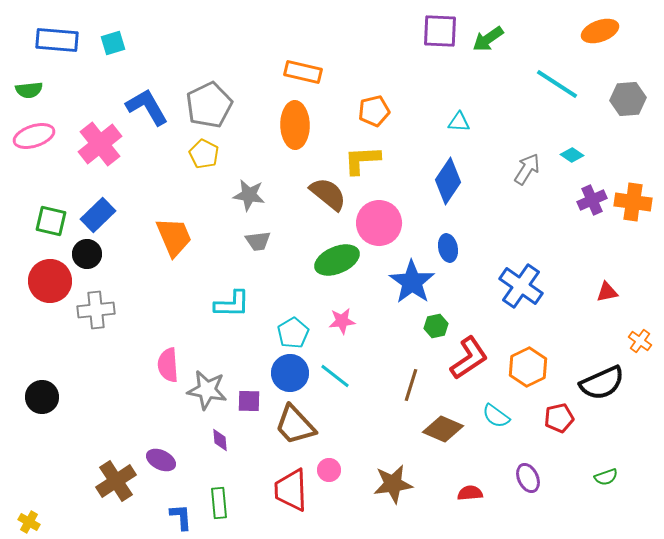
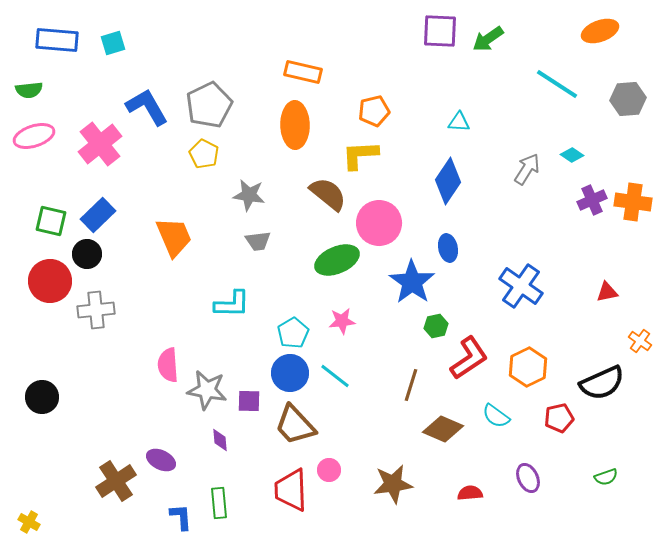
yellow L-shape at (362, 160): moved 2 px left, 5 px up
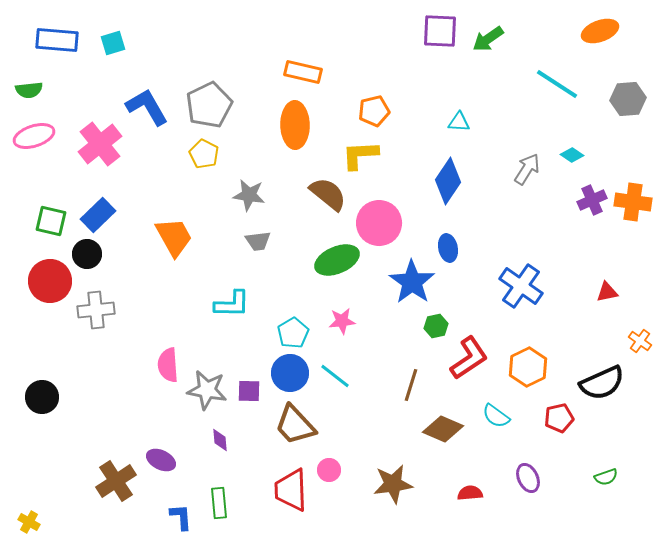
orange trapezoid at (174, 237): rotated 6 degrees counterclockwise
purple square at (249, 401): moved 10 px up
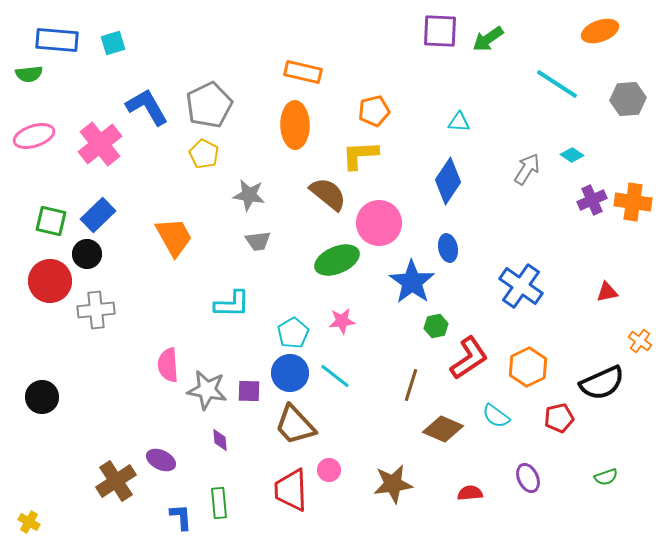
green semicircle at (29, 90): moved 16 px up
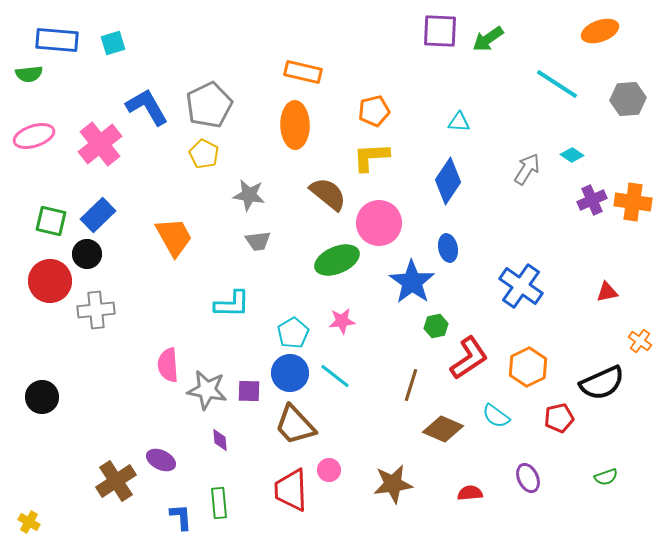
yellow L-shape at (360, 155): moved 11 px right, 2 px down
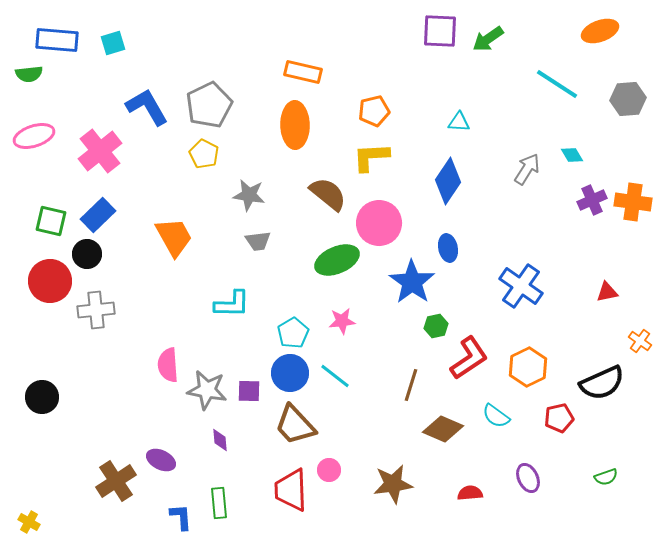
pink cross at (100, 144): moved 7 px down
cyan diamond at (572, 155): rotated 25 degrees clockwise
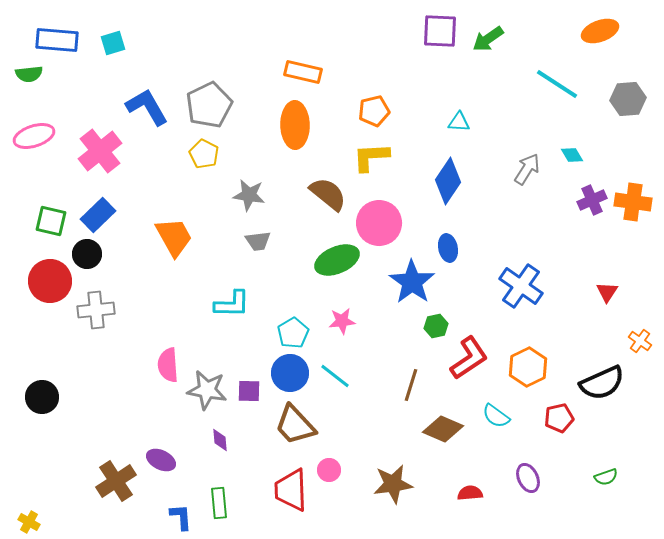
red triangle at (607, 292): rotated 45 degrees counterclockwise
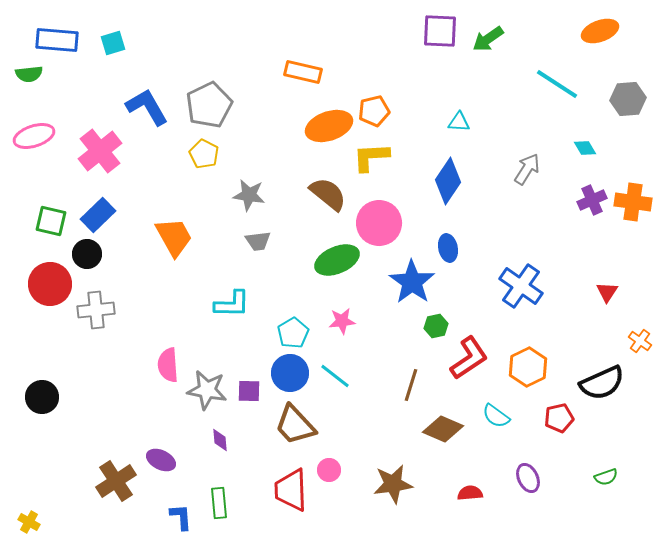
orange ellipse at (295, 125): moved 34 px right, 1 px down; rotated 72 degrees clockwise
cyan diamond at (572, 155): moved 13 px right, 7 px up
red circle at (50, 281): moved 3 px down
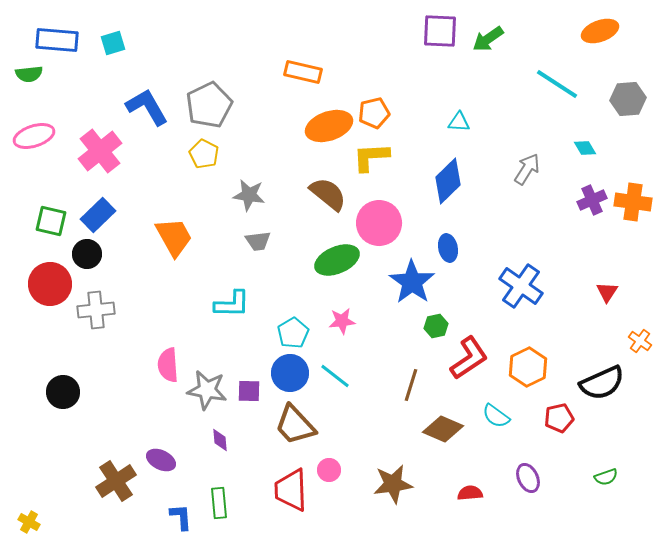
orange pentagon at (374, 111): moved 2 px down
blue diamond at (448, 181): rotated 12 degrees clockwise
black circle at (42, 397): moved 21 px right, 5 px up
